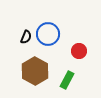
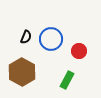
blue circle: moved 3 px right, 5 px down
brown hexagon: moved 13 px left, 1 px down
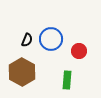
black semicircle: moved 1 px right, 3 px down
green rectangle: rotated 24 degrees counterclockwise
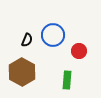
blue circle: moved 2 px right, 4 px up
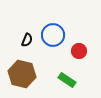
brown hexagon: moved 2 px down; rotated 16 degrees counterclockwise
green rectangle: rotated 60 degrees counterclockwise
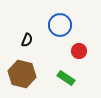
blue circle: moved 7 px right, 10 px up
green rectangle: moved 1 px left, 2 px up
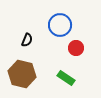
red circle: moved 3 px left, 3 px up
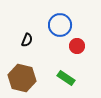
red circle: moved 1 px right, 2 px up
brown hexagon: moved 4 px down
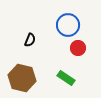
blue circle: moved 8 px right
black semicircle: moved 3 px right
red circle: moved 1 px right, 2 px down
